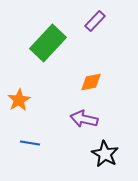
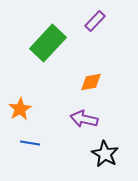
orange star: moved 1 px right, 9 px down
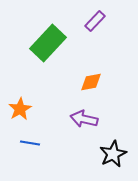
black star: moved 8 px right; rotated 16 degrees clockwise
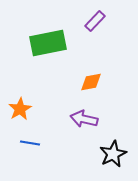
green rectangle: rotated 36 degrees clockwise
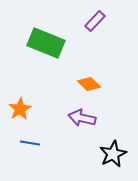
green rectangle: moved 2 px left; rotated 33 degrees clockwise
orange diamond: moved 2 px left, 2 px down; rotated 55 degrees clockwise
purple arrow: moved 2 px left, 1 px up
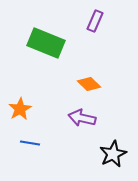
purple rectangle: rotated 20 degrees counterclockwise
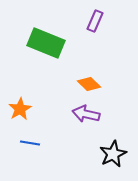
purple arrow: moved 4 px right, 4 px up
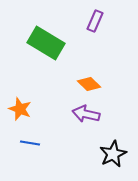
green rectangle: rotated 9 degrees clockwise
orange star: rotated 20 degrees counterclockwise
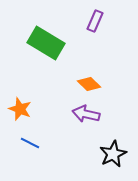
blue line: rotated 18 degrees clockwise
